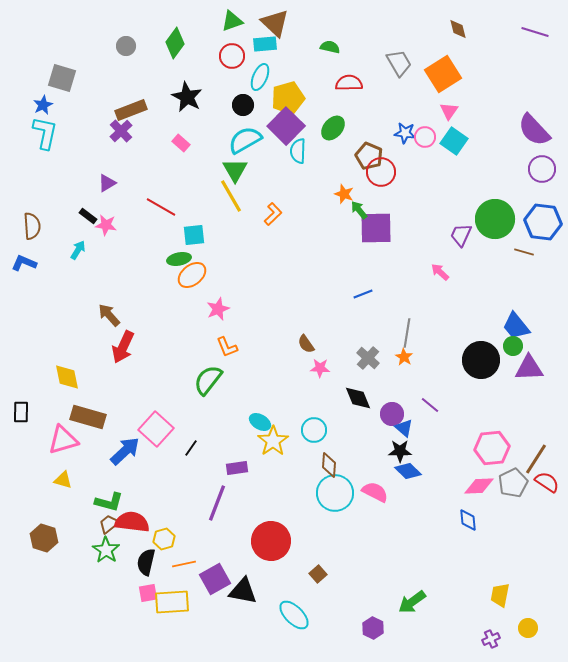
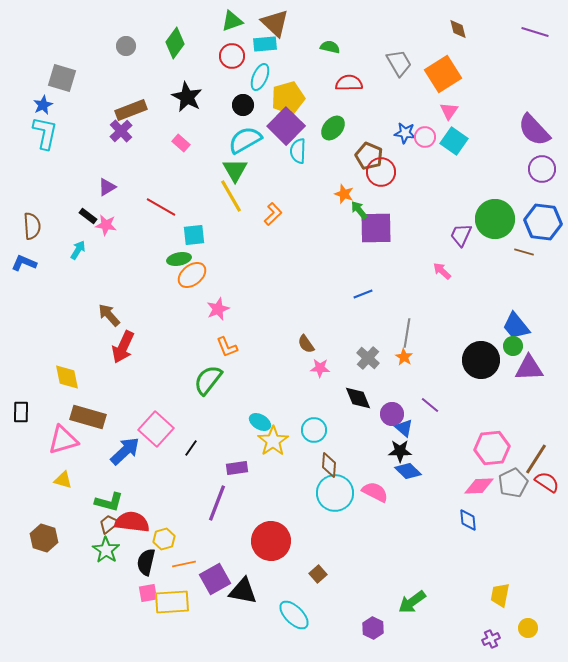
purple triangle at (107, 183): moved 4 px down
pink arrow at (440, 272): moved 2 px right, 1 px up
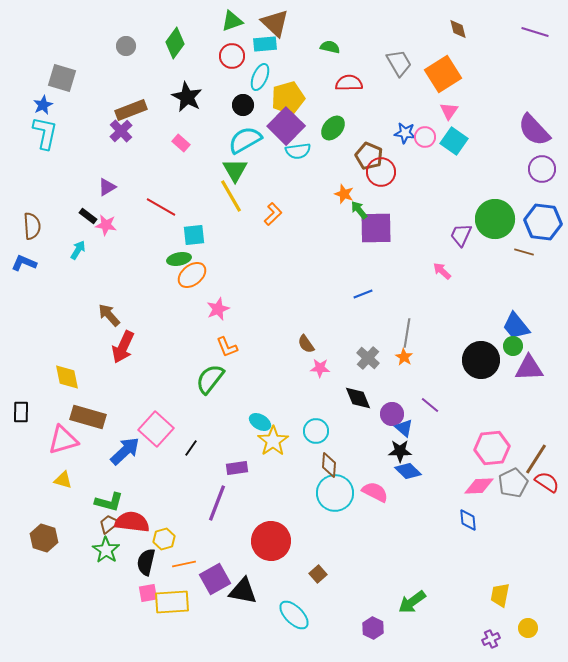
cyan semicircle at (298, 151): rotated 100 degrees counterclockwise
green semicircle at (208, 380): moved 2 px right, 1 px up
cyan circle at (314, 430): moved 2 px right, 1 px down
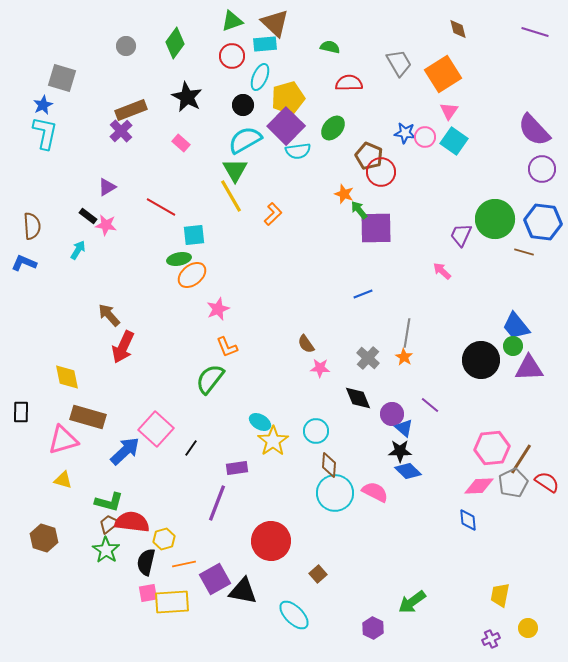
brown line at (536, 459): moved 15 px left
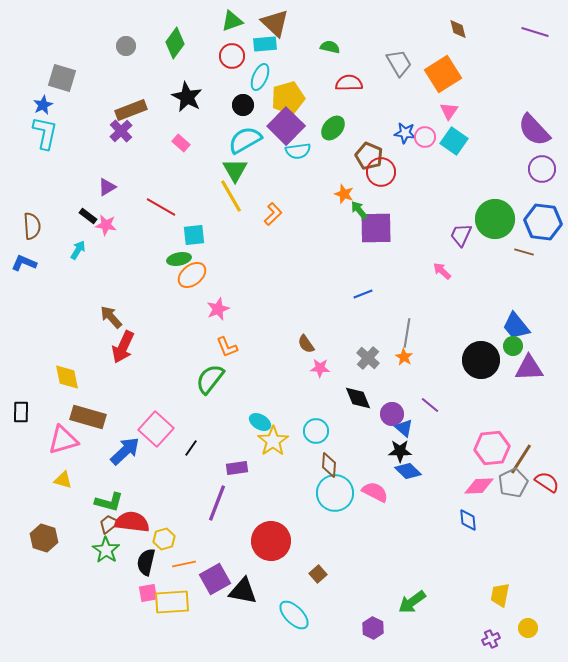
brown arrow at (109, 315): moved 2 px right, 2 px down
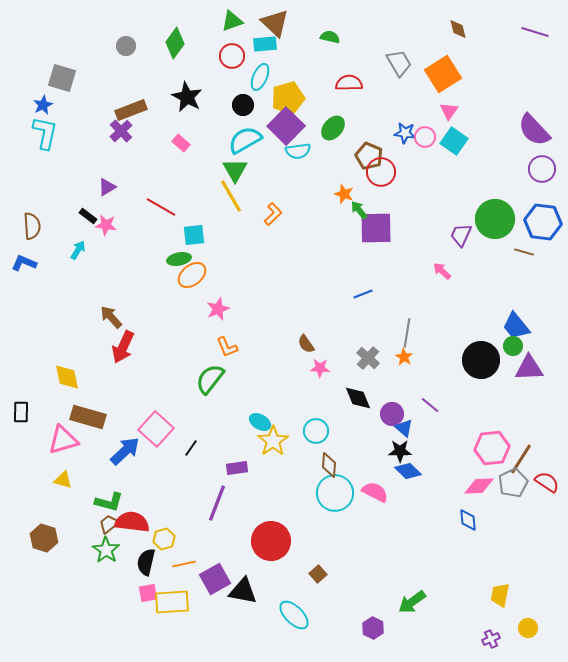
green semicircle at (330, 47): moved 10 px up
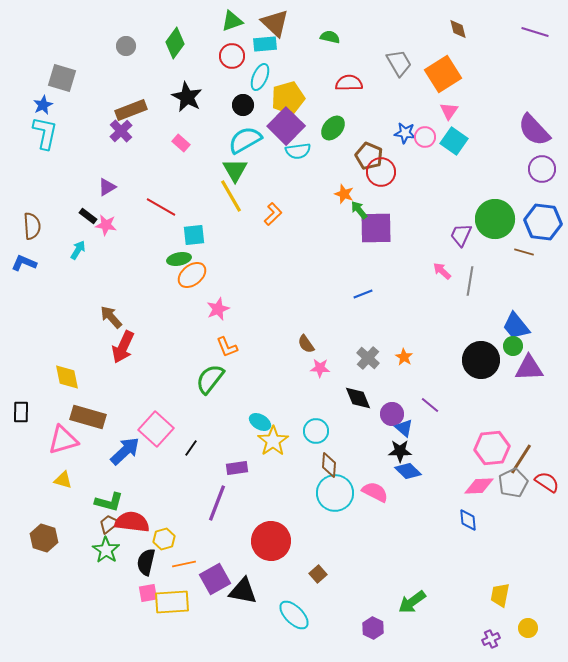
gray line at (407, 333): moved 63 px right, 52 px up
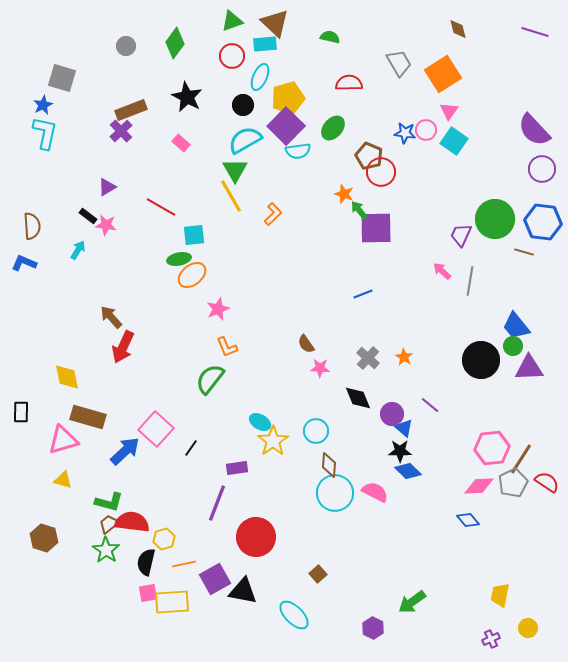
pink circle at (425, 137): moved 1 px right, 7 px up
blue diamond at (468, 520): rotated 35 degrees counterclockwise
red circle at (271, 541): moved 15 px left, 4 px up
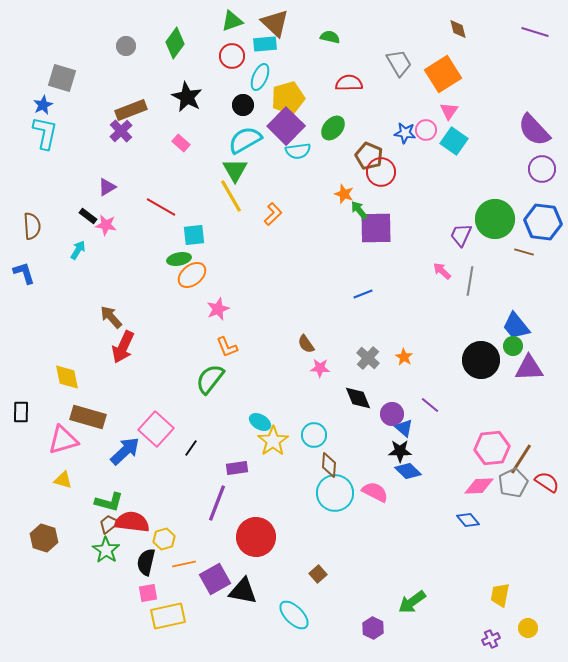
blue L-shape at (24, 263): moved 10 px down; rotated 50 degrees clockwise
cyan circle at (316, 431): moved 2 px left, 4 px down
yellow rectangle at (172, 602): moved 4 px left, 14 px down; rotated 8 degrees counterclockwise
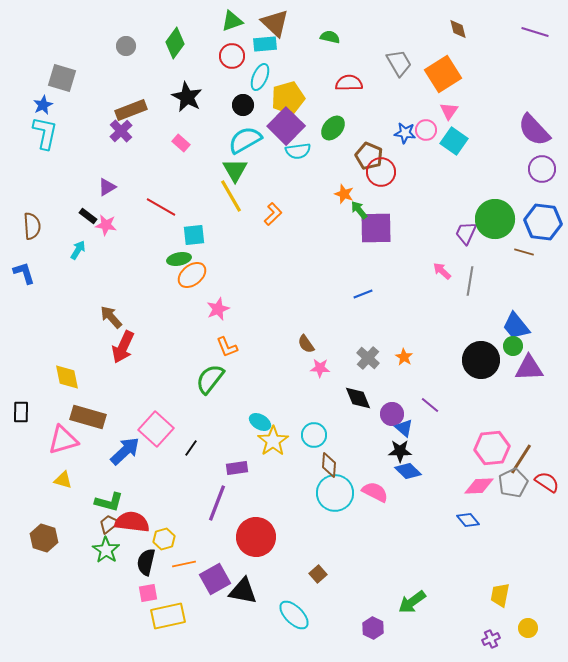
purple trapezoid at (461, 235): moved 5 px right, 2 px up
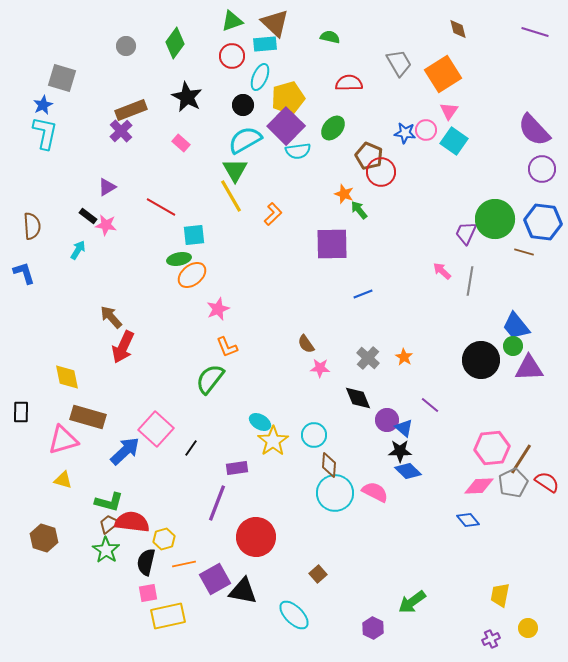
purple square at (376, 228): moved 44 px left, 16 px down
purple circle at (392, 414): moved 5 px left, 6 px down
